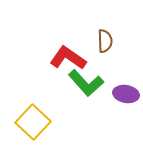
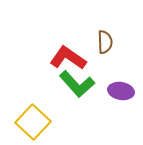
brown semicircle: moved 1 px down
green L-shape: moved 9 px left, 1 px down
purple ellipse: moved 5 px left, 3 px up
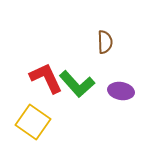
red L-shape: moved 22 px left, 20 px down; rotated 30 degrees clockwise
yellow square: rotated 8 degrees counterclockwise
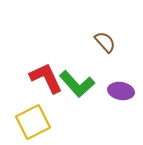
brown semicircle: rotated 40 degrees counterclockwise
yellow square: rotated 28 degrees clockwise
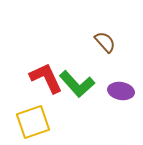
yellow square: rotated 8 degrees clockwise
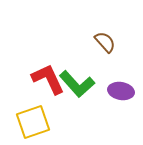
red L-shape: moved 2 px right, 1 px down
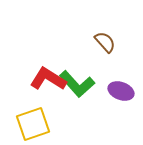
red L-shape: rotated 33 degrees counterclockwise
purple ellipse: rotated 10 degrees clockwise
yellow square: moved 2 px down
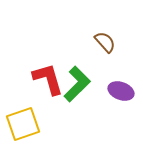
red L-shape: rotated 42 degrees clockwise
green L-shape: rotated 93 degrees counterclockwise
yellow square: moved 10 px left
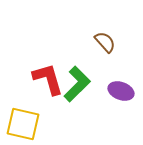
yellow square: rotated 32 degrees clockwise
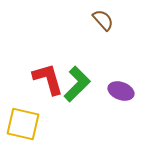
brown semicircle: moved 2 px left, 22 px up
